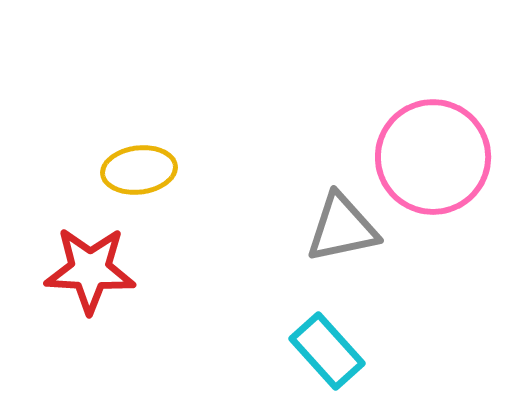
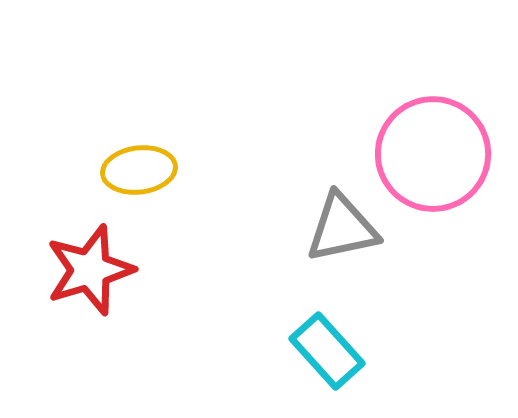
pink circle: moved 3 px up
red star: rotated 20 degrees counterclockwise
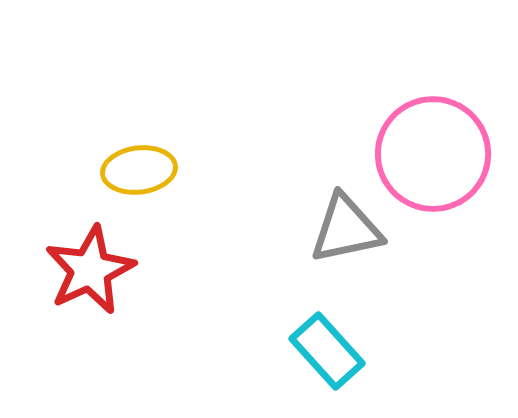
gray triangle: moved 4 px right, 1 px down
red star: rotated 8 degrees counterclockwise
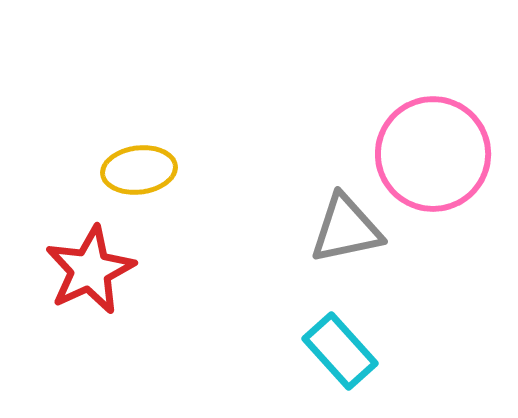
cyan rectangle: moved 13 px right
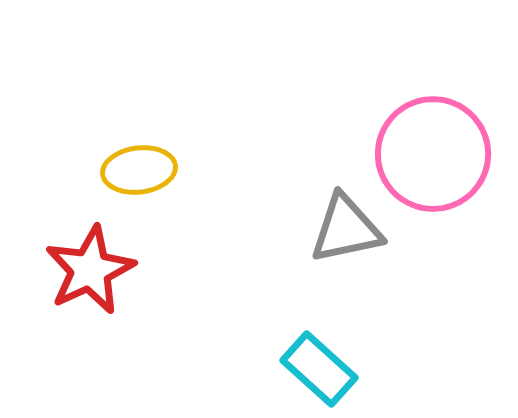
cyan rectangle: moved 21 px left, 18 px down; rotated 6 degrees counterclockwise
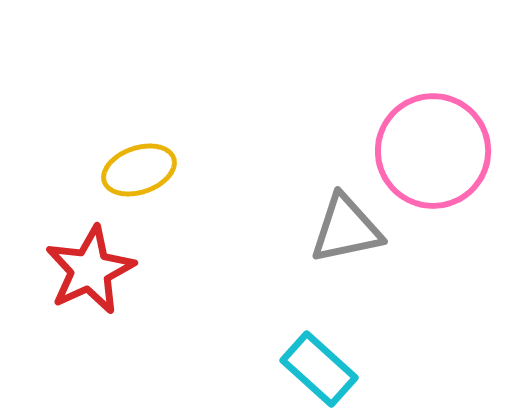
pink circle: moved 3 px up
yellow ellipse: rotated 12 degrees counterclockwise
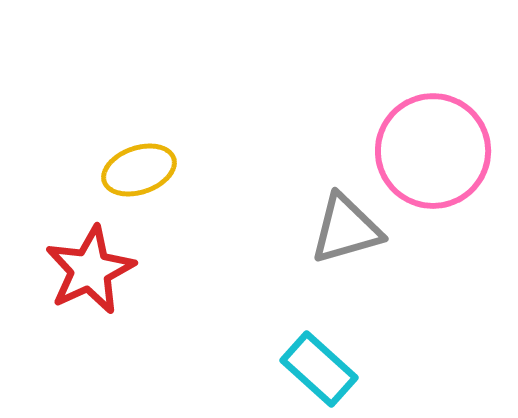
gray triangle: rotated 4 degrees counterclockwise
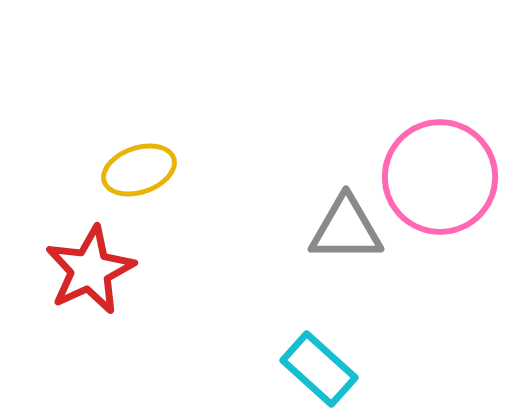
pink circle: moved 7 px right, 26 px down
gray triangle: rotated 16 degrees clockwise
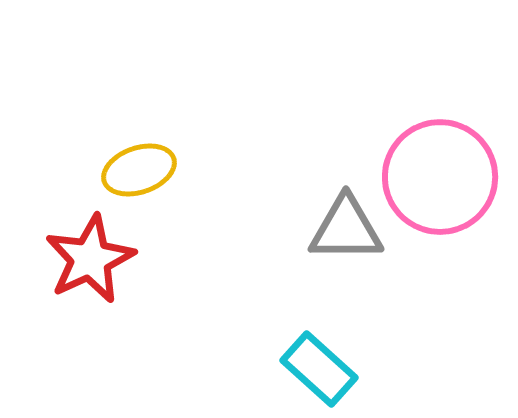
red star: moved 11 px up
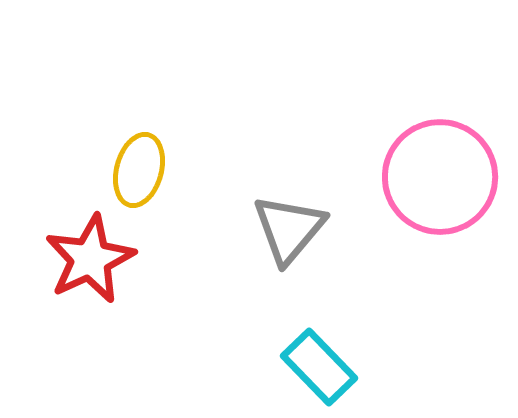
yellow ellipse: rotated 56 degrees counterclockwise
gray triangle: moved 57 px left; rotated 50 degrees counterclockwise
cyan rectangle: moved 2 px up; rotated 4 degrees clockwise
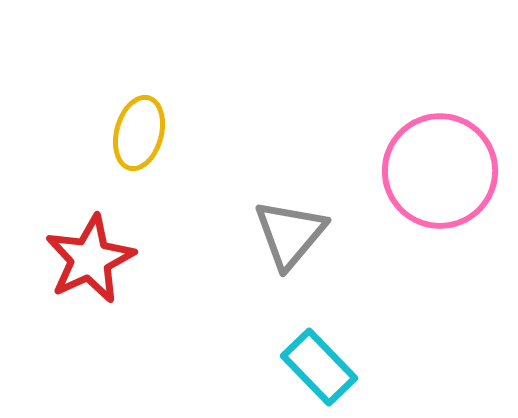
yellow ellipse: moved 37 px up
pink circle: moved 6 px up
gray triangle: moved 1 px right, 5 px down
